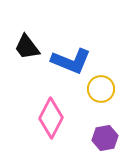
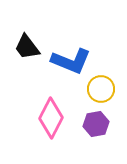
purple hexagon: moved 9 px left, 14 px up
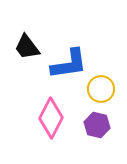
blue L-shape: moved 2 px left, 3 px down; rotated 30 degrees counterclockwise
purple hexagon: moved 1 px right, 1 px down; rotated 25 degrees clockwise
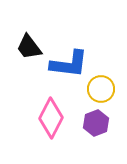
black trapezoid: moved 2 px right
blue L-shape: rotated 15 degrees clockwise
purple hexagon: moved 1 px left, 2 px up; rotated 25 degrees clockwise
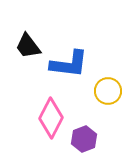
black trapezoid: moved 1 px left, 1 px up
yellow circle: moved 7 px right, 2 px down
purple hexagon: moved 12 px left, 16 px down
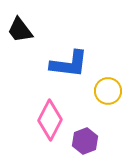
black trapezoid: moved 8 px left, 16 px up
pink diamond: moved 1 px left, 2 px down
purple hexagon: moved 1 px right, 2 px down
